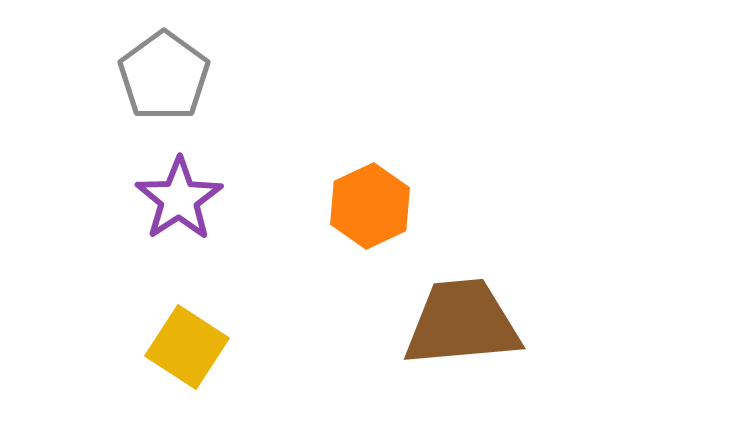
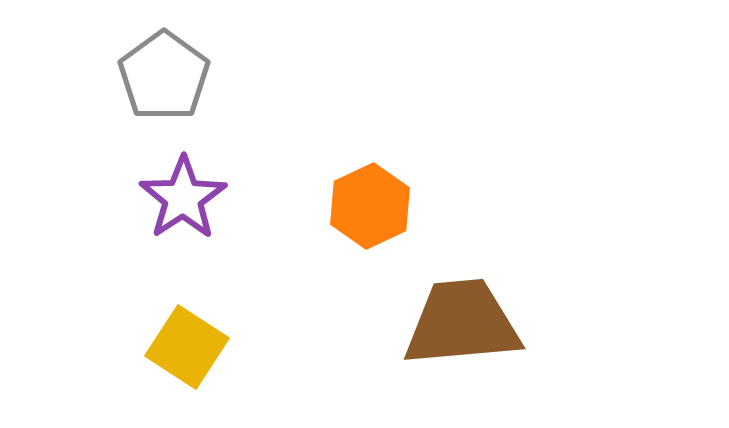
purple star: moved 4 px right, 1 px up
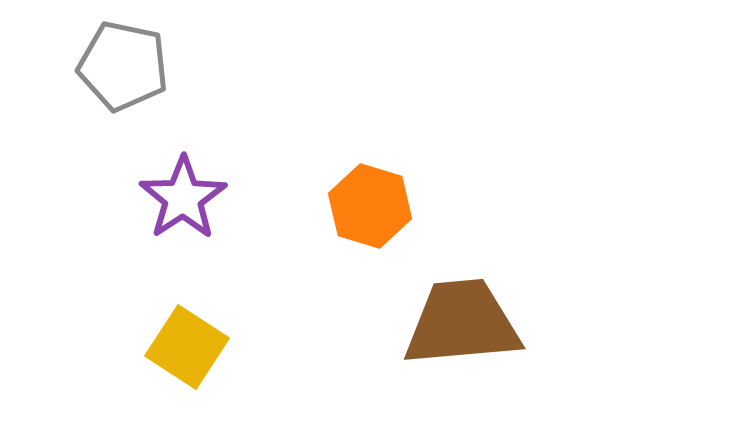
gray pentagon: moved 41 px left, 10 px up; rotated 24 degrees counterclockwise
orange hexagon: rotated 18 degrees counterclockwise
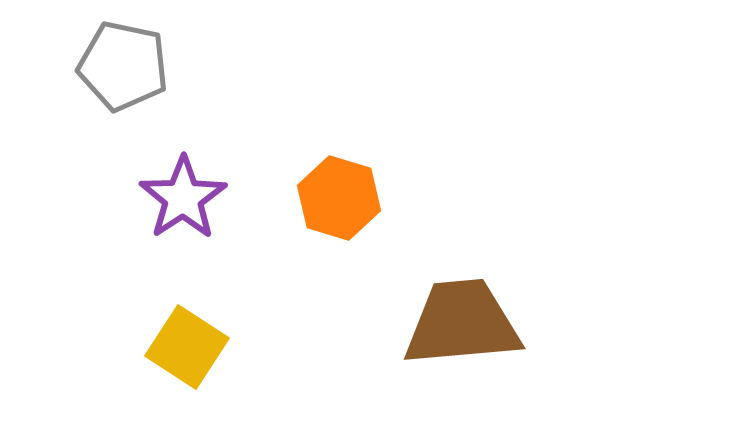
orange hexagon: moved 31 px left, 8 px up
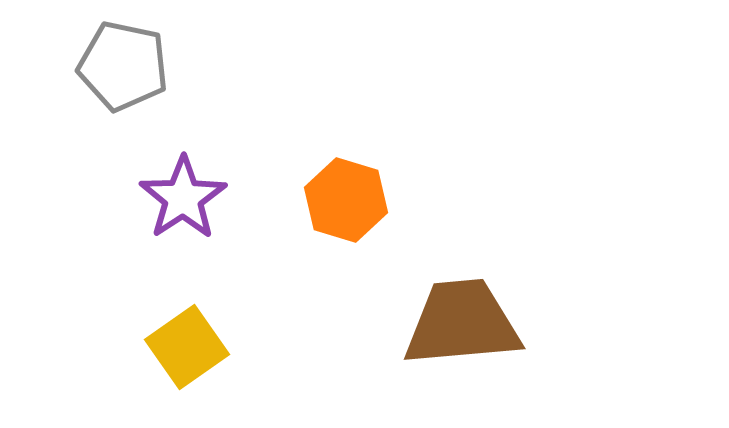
orange hexagon: moved 7 px right, 2 px down
yellow square: rotated 22 degrees clockwise
